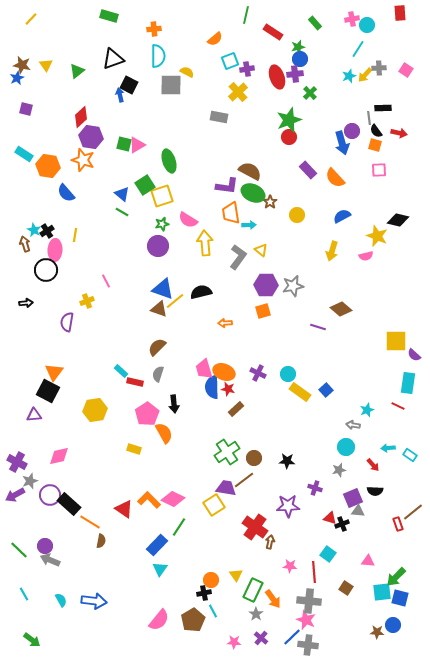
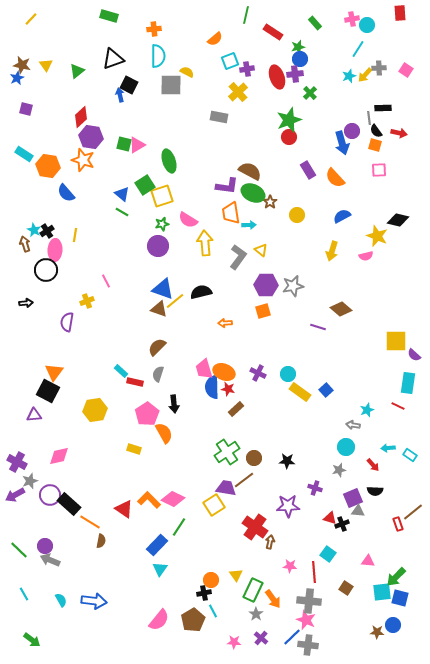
purple rectangle at (308, 170): rotated 12 degrees clockwise
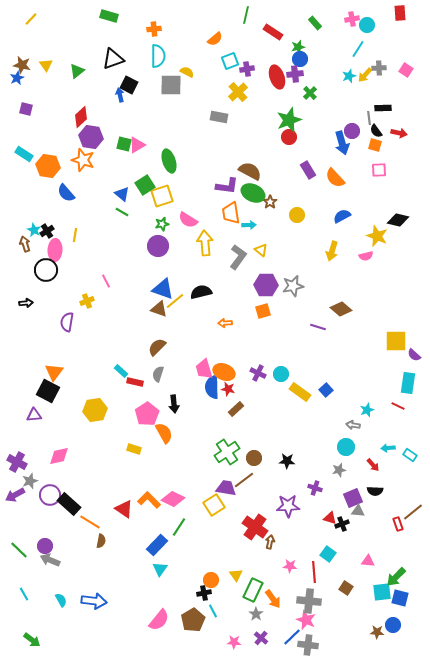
cyan circle at (288, 374): moved 7 px left
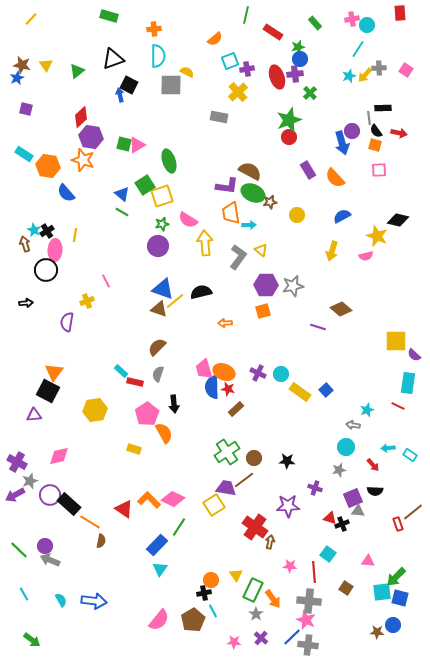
brown star at (270, 202): rotated 24 degrees clockwise
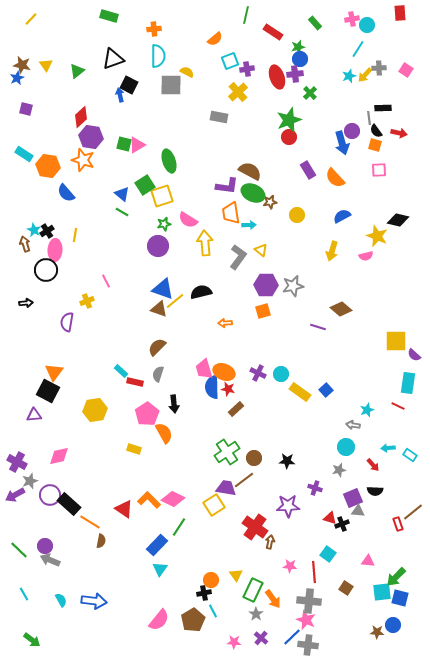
green star at (162, 224): moved 2 px right
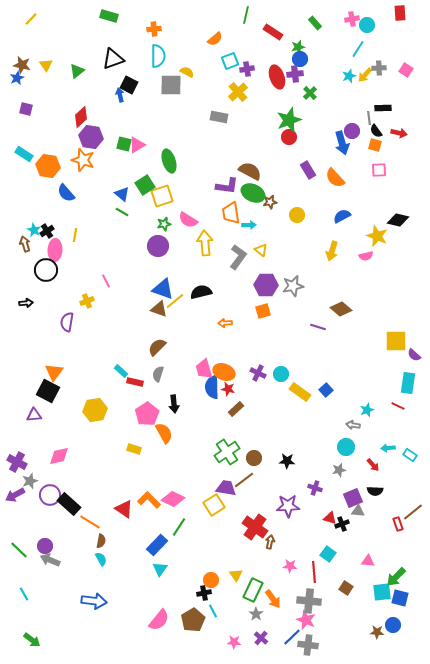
cyan semicircle at (61, 600): moved 40 px right, 41 px up
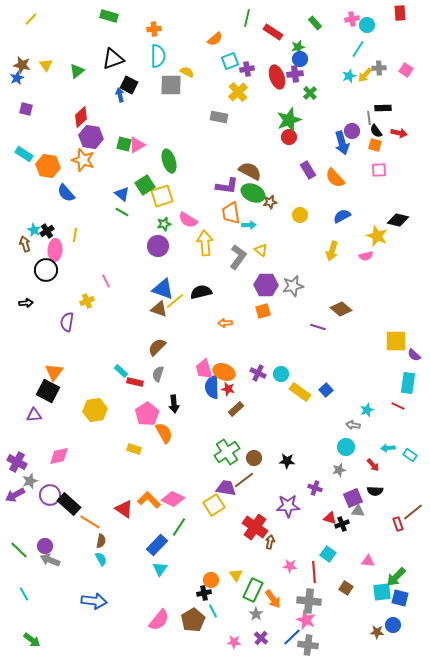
green line at (246, 15): moved 1 px right, 3 px down
yellow circle at (297, 215): moved 3 px right
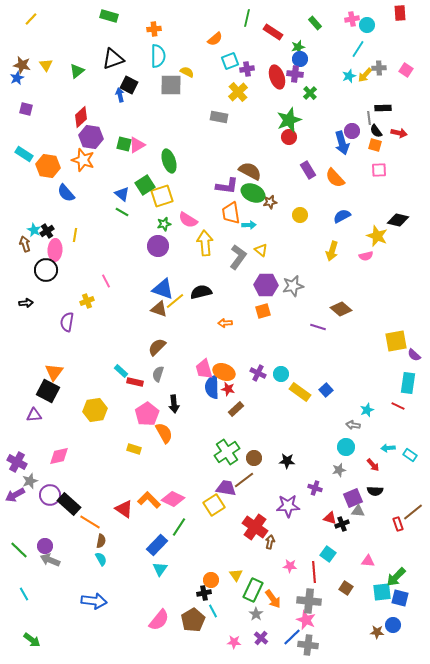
purple cross at (295, 74): rotated 14 degrees clockwise
yellow square at (396, 341): rotated 10 degrees counterclockwise
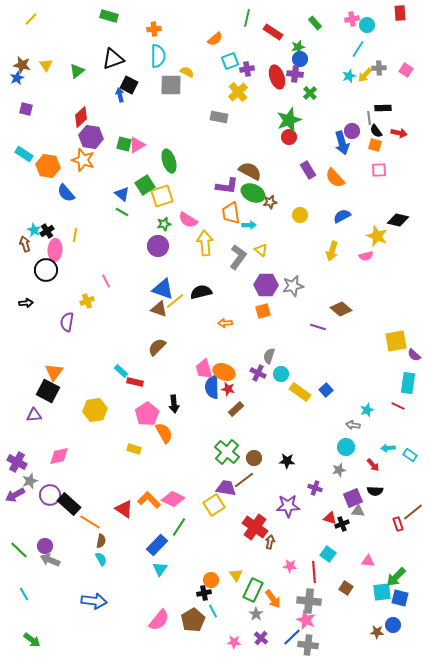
gray semicircle at (158, 374): moved 111 px right, 18 px up
green cross at (227, 452): rotated 15 degrees counterclockwise
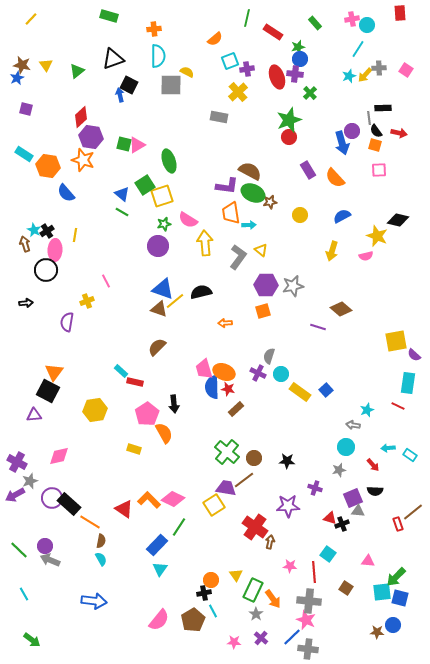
purple circle at (50, 495): moved 2 px right, 3 px down
gray cross at (308, 645): moved 4 px down
